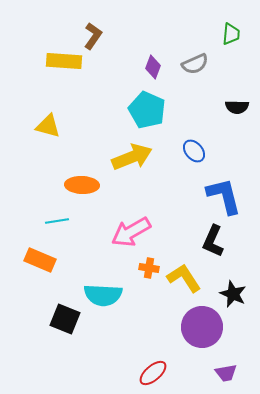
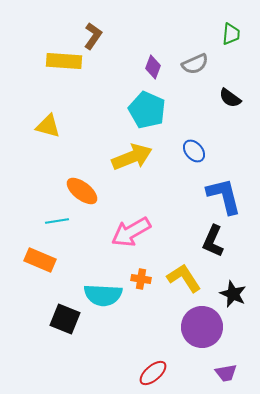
black semicircle: moved 7 px left, 9 px up; rotated 35 degrees clockwise
orange ellipse: moved 6 px down; rotated 36 degrees clockwise
orange cross: moved 8 px left, 11 px down
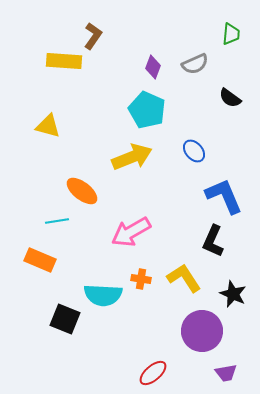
blue L-shape: rotated 9 degrees counterclockwise
purple circle: moved 4 px down
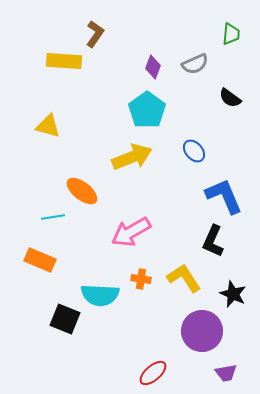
brown L-shape: moved 2 px right, 2 px up
cyan pentagon: rotated 12 degrees clockwise
cyan line: moved 4 px left, 4 px up
cyan semicircle: moved 3 px left
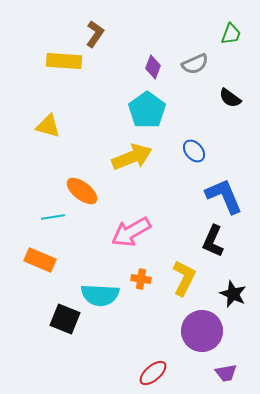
green trapezoid: rotated 15 degrees clockwise
yellow L-shape: rotated 60 degrees clockwise
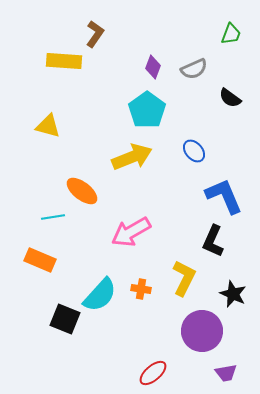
gray semicircle: moved 1 px left, 5 px down
orange cross: moved 10 px down
cyan semicircle: rotated 51 degrees counterclockwise
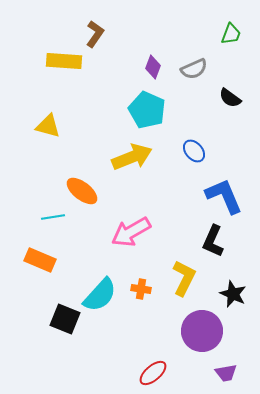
cyan pentagon: rotated 12 degrees counterclockwise
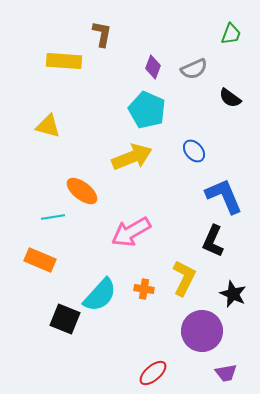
brown L-shape: moved 7 px right; rotated 24 degrees counterclockwise
orange cross: moved 3 px right
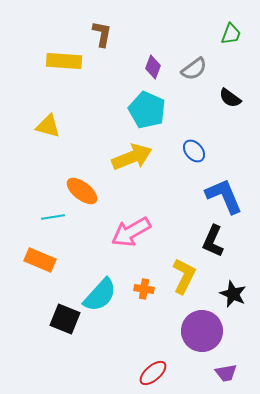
gray semicircle: rotated 12 degrees counterclockwise
yellow L-shape: moved 2 px up
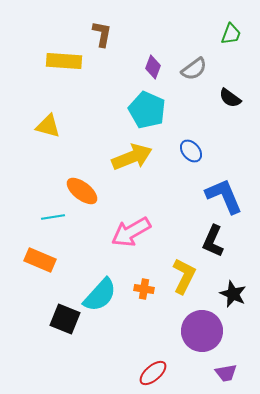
blue ellipse: moved 3 px left
